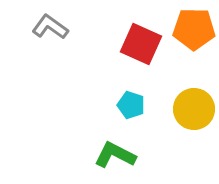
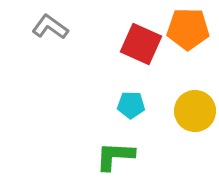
orange pentagon: moved 6 px left
cyan pentagon: rotated 16 degrees counterclockwise
yellow circle: moved 1 px right, 2 px down
green L-shape: moved 1 px down; rotated 24 degrees counterclockwise
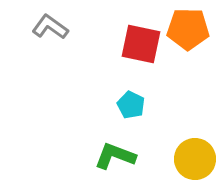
red square: rotated 12 degrees counterclockwise
cyan pentagon: rotated 24 degrees clockwise
yellow circle: moved 48 px down
green L-shape: rotated 18 degrees clockwise
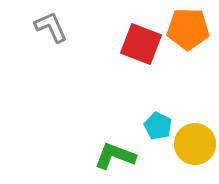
gray L-shape: moved 1 px right; rotated 30 degrees clockwise
red square: rotated 9 degrees clockwise
cyan pentagon: moved 27 px right, 21 px down
yellow circle: moved 15 px up
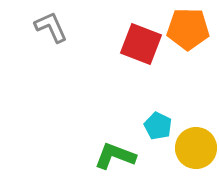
yellow circle: moved 1 px right, 4 px down
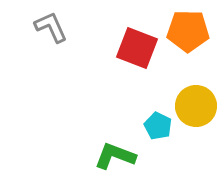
orange pentagon: moved 2 px down
red square: moved 4 px left, 4 px down
yellow circle: moved 42 px up
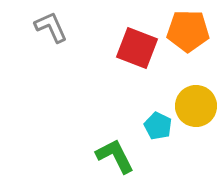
green L-shape: rotated 42 degrees clockwise
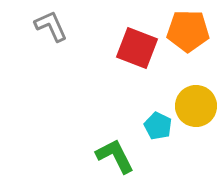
gray L-shape: moved 1 px up
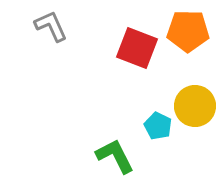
yellow circle: moved 1 px left
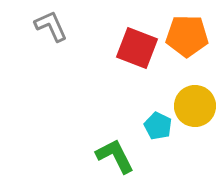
orange pentagon: moved 1 px left, 5 px down
